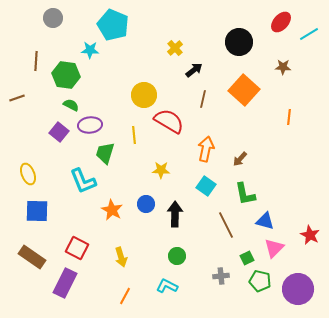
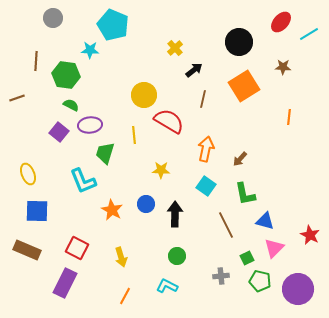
orange square at (244, 90): moved 4 px up; rotated 16 degrees clockwise
brown rectangle at (32, 257): moved 5 px left, 7 px up; rotated 12 degrees counterclockwise
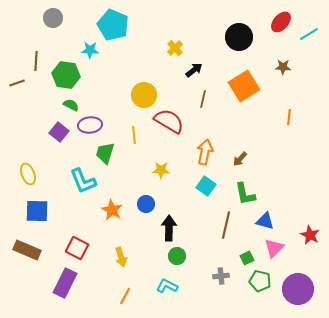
black circle at (239, 42): moved 5 px up
brown line at (17, 98): moved 15 px up
orange arrow at (206, 149): moved 1 px left, 3 px down
black arrow at (175, 214): moved 6 px left, 14 px down
brown line at (226, 225): rotated 40 degrees clockwise
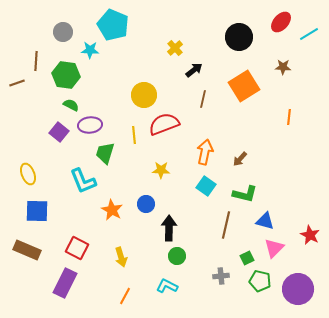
gray circle at (53, 18): moved 10 px right, 14 px down
red semicircle at (169, 121): moved 5 px left, 3 px down; rotated 52 degrees counterclockwise
green L-shape at (245, 194): rotated 65 degrees counterclockwise
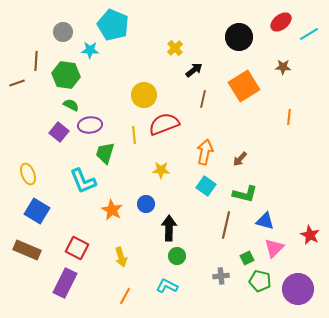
red ellipse at (281, 22): rotated 10 degrees clockwise
blue square at (37, 211): rotated 30 degrees clockwise
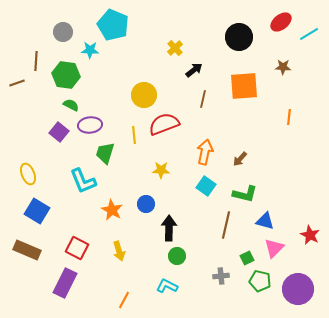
orange square at (244, 86): rotated 28 degrees clockwise
yellow arrow at (121, 257): moved 2 px left, 6 px up
orange line at (125, 296): moved 1 px left, 4 px down
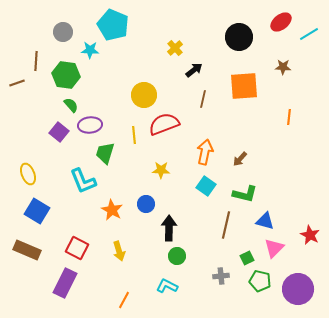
green semicircle at (71, 105): rotated 21 degrees clockwise
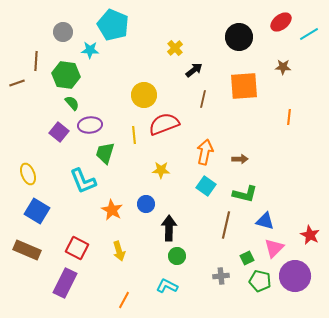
green semicircle at (71, 105): moved 1 px right, 2 px up
brown arrow at (240, 159): rotated 133 degrees counterclockwise
purple circle at (298, 289): moved 3 px left, 13 px up
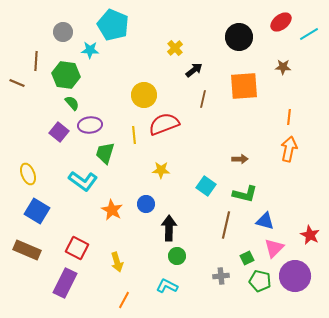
brown line at (17, 83): rotated 42 degrees clockwise
orange arrow at (205, 152): moved 84 px right, 3 px up
cyan L-shape at (83, 181): rotated 32 degrees counterclockwise
yellow arrow at (119, 251): moved 2 px left, 11 px down
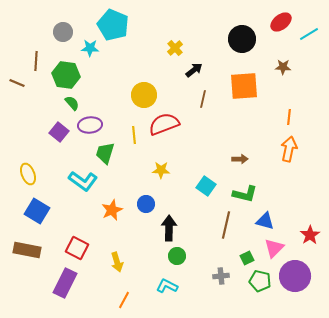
black circle at (239, 37): moved 3 px right, 2 px down
cyan star at (90, 50): moved 2 px up
orange star at (112, 210): rotated 20 degrees clockwise
red star at (310, 235): rotated 12 degrees clockwise
brown rectangle at (27, 250): rotated 12 degrees counterclockwise
